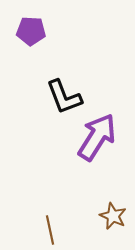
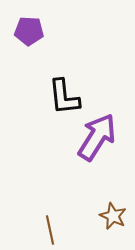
purple pentagon: moved 2 px left
black L-shape: rotated 15 degrees clockwise
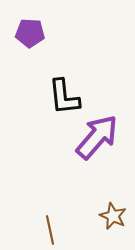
purple pentagon: moved 1 px right, 2 px down
purple arrow: rotated 9 degrees clockwise
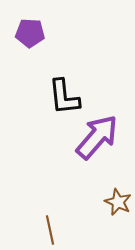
brown star: moved 5 px right, 14 px up
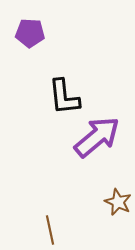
purple arrow: rotated 9 degrees clockwise
